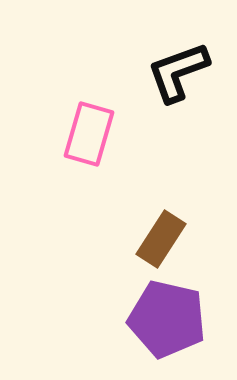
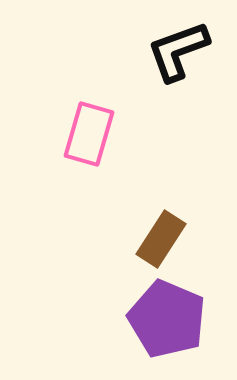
black L-shape: moved 21 px up
purple pentagon: rotated 10 degrees clockwise
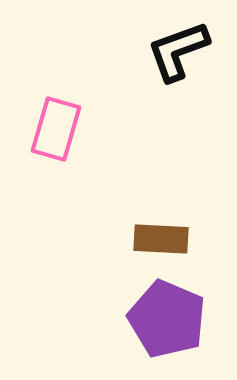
pink rectangle: moved 33 px left, 5 px up
brown rectangle: rotated 60 degrees clockwise
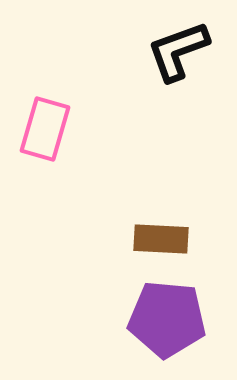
pink rectangle: moved 11 px left
purple pentagon: rotated 18 degrees counterclockwise
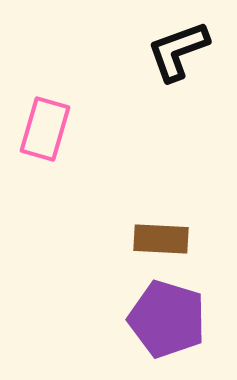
purple pentagon: rotated 12 degrees clockwise
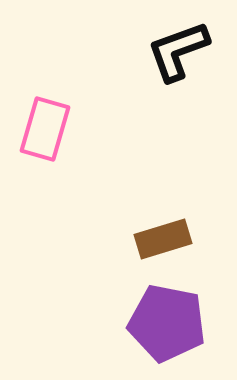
brown rectangle: moved 2 px right; rotated 20 degrees counterclockwise
purple pentagon: moved 4 px down; rotated 6 degrees counterclockwise
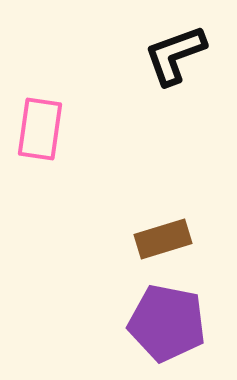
black L-shape: moved 3 px left, 4 px down
pink rectangle: moved 5 px left; rotated 8 degrees counterclockwise
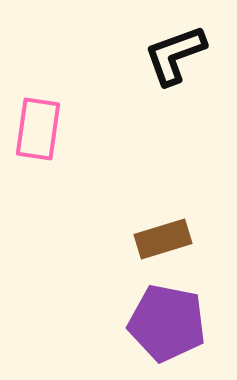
pink rectangle: moved 2 px left
